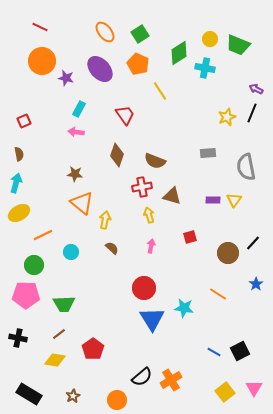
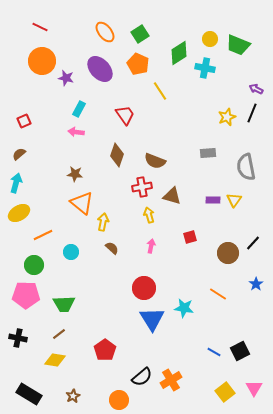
brown semicircle at (19, 154): rotated 120 degrees counterclockwise
yellow arrow at (105, 220): moved 2 px left, 2 px down
red pentagon at (93, 349): moved 12 px right, 1 px down
orange circle at (117, 400): moved 2 px right
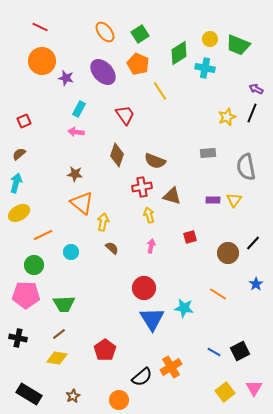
purple ellipse at (100, 69): moved 3 px right, 3 px down
yellow diamond at (55, 360): moved 2 px right, 2 px up
orange cross at (171, 380): moved 13 px up
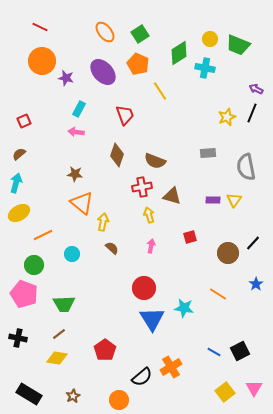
red trapezoid at (125, 115): rotated 15 degrees clockwise
cyan circle at (71, 252): moved 1 px right, 2 px down
pink pentagon at (26, 295): moved 2 px left, 1 px up; rotated 20 degrees clockwise
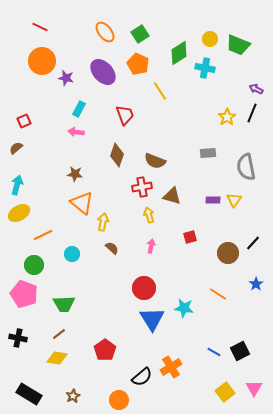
yellow star at (227, 117): rotated 12 degrees counterclockwise
brown semicircle at (19, 154): moved 3 px left, 6 px up
cyan arrow at (16, 183): moved 1 px right, 2 px down
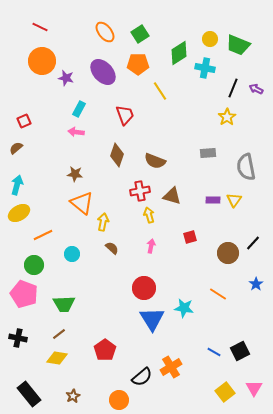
orange pentagon at (138, 64): rotated 25 degrees counterclockwise
black line at (252, 113): moved 19 px left, 25 px up
red cross at (142, 187): moved 2 px left, 4 px down
black rectangle at (29, 394): rotated 20 degrees clockwise
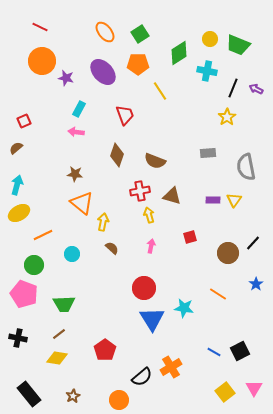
cyan cross at (205, 68): moved 2 px right, 3 px down
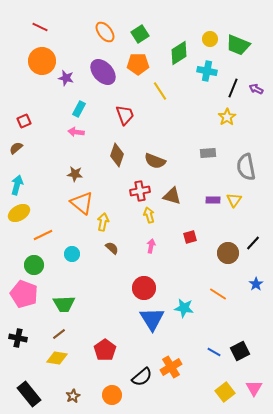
orange circle at (119, 400): moved 7 px left, 5 px up
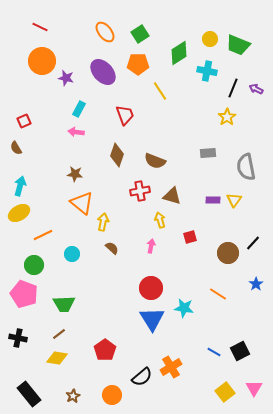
brown semicircle at (16, 148): rotated 80 degrees counterclockwise
cyan arrow at (17, 185): moved 3 px right, 1 px down
yellow arrow at (149, 215): moved 11 px right, 5 px down
red circle at (144, 288): moved 7 px right
